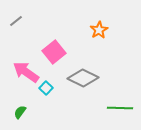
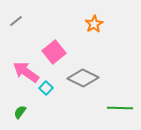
orange star: moved 5 px left, 6 px up
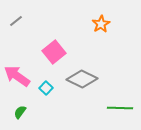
orange star: moved 7 px right
pink arrow: moved 9 px left, 4 px down
gray diamond: moved 1 px left, 1 px down
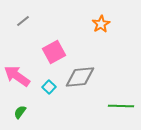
gray line: moved 7 px right
pink square: rotated 10 degrees clockwise
gray diamond: moved 2 px left, 2 px up; rotated 32 degrees counterclockwise
cyan square: moved 3 px right, 1 px up
green line: moved 1 px right, 2 px up
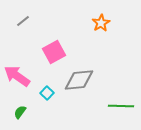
orange star: moved 1 px up
gray diamond: moved 1 px left, 3 px down
cyan square: moved 2 px left, 6 px down
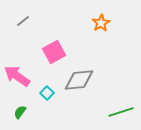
green line: moved 6 px down; rotated 20 degrees counterclockwise
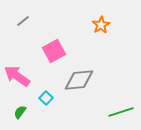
orange star: moved 2 px down
pink square: moved 1 px up
cyan square: moved 1 px left, 5 px down
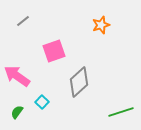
orange star: rotated 12 degrees clockwise
pink square: rotated 10 degrees clockwise
gray diamond: moved 2 px down; rotated 36 degrees counterclockwise
cyan square: moved 4 px left, 4 px down
green semicircle: moved 3 px left
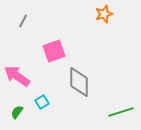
gray line: rotated 24 degrees counterclockwise
orange star: moved 3 px right, 11 px up
gray diamond: rotated 48 degrees counterclockwise
cyan square: rotated 16 degrees clockwise
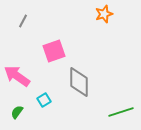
cyan square: moved 2 px right, 2 px up
